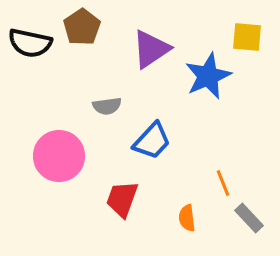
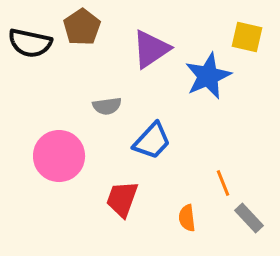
yellow square: rotated 8 degrees clockwise
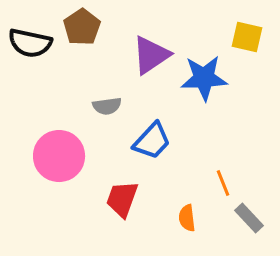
purple triangle: moved 6 px down
blue star: moved 4 px left, 2 px down; rotated 21 degrees clockwise
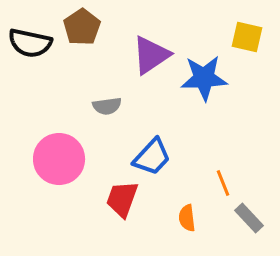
blue trapezoid: moved 16 px down
pink circle: moved 3 px down
